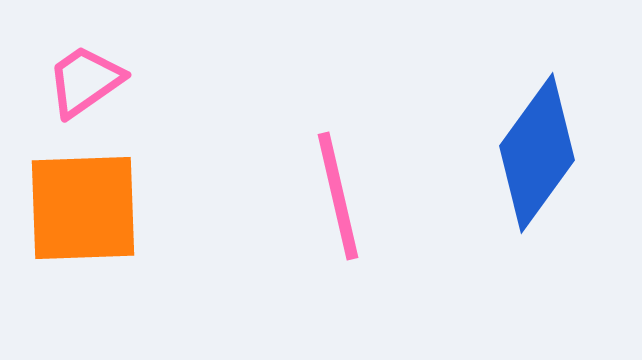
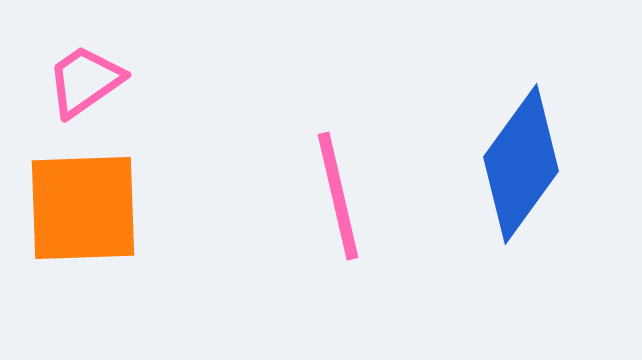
blue diamond: moved 16 px left, 11 px down
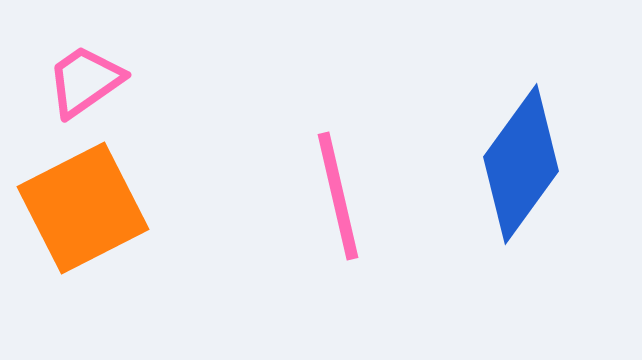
orange square: rotated 25 degrees counterclockwise
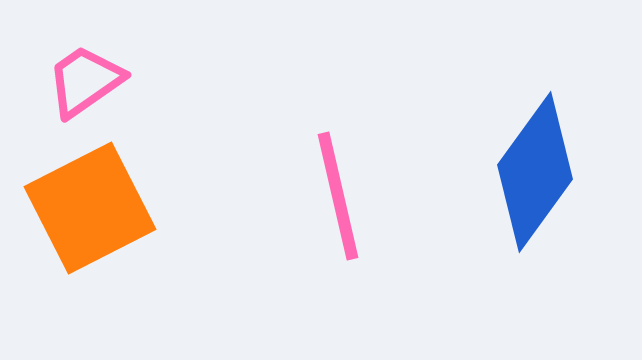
blue diamond: moved 14 px right, 8 px down
orange square: moved 7 px right
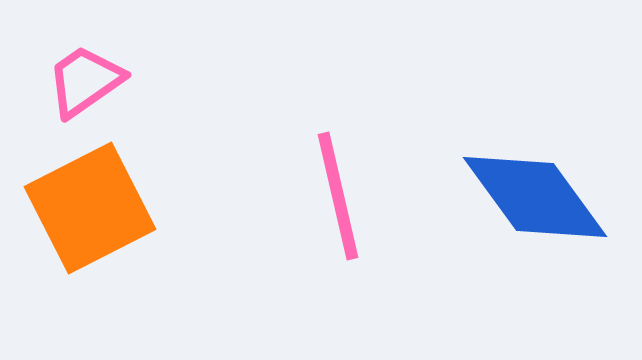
blue diamond: moved 25 px down; rotated 72 degrees counterclockwise
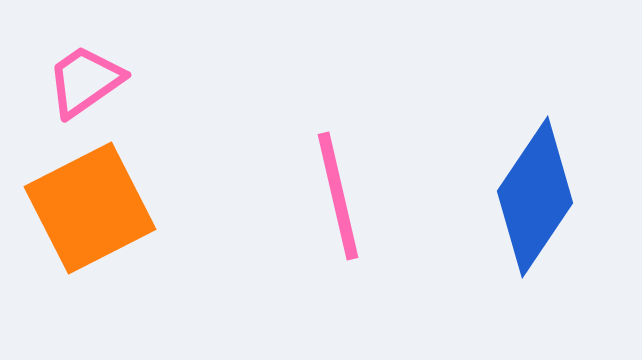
blue diamond: rotated 70 degrees clockwise
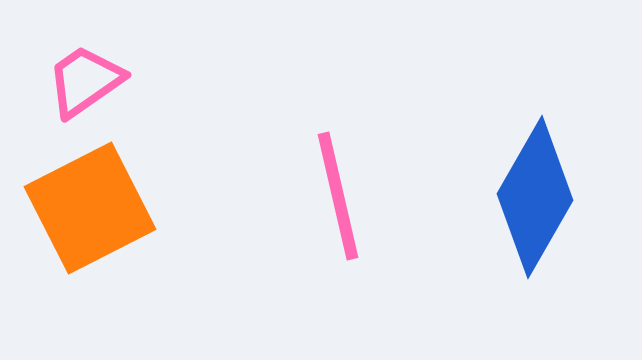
blue diamond: rotated 4 degrees counterclockwise
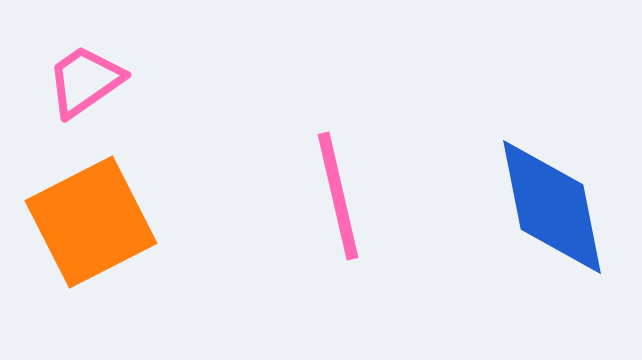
blue diamond: moved 17 px right, 10 px down; rotated 41 degrees counterclockwise
orange square: moved 1 px right, 14 px down
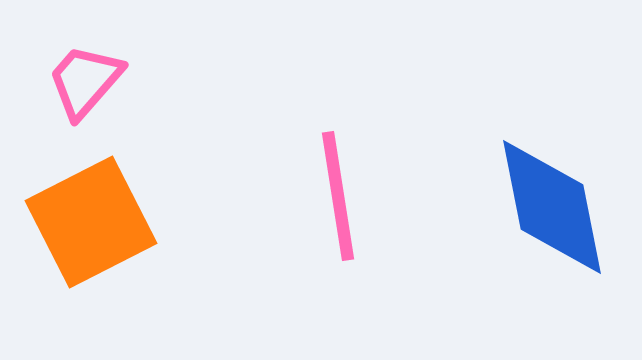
pink trapezoid: rotated 14 degrees counterclockwise
pink line: rotated 4 degrees clockwise
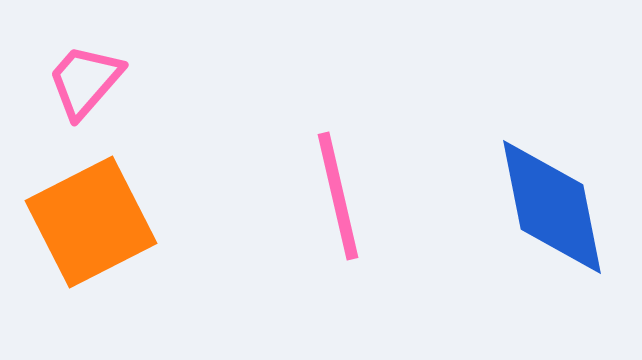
pink line: rotated 4 degrees counterclockwise
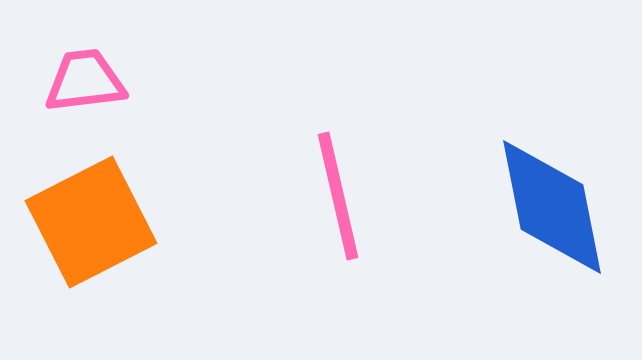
pink trapezoid: rotated 42 degrees clockwise
